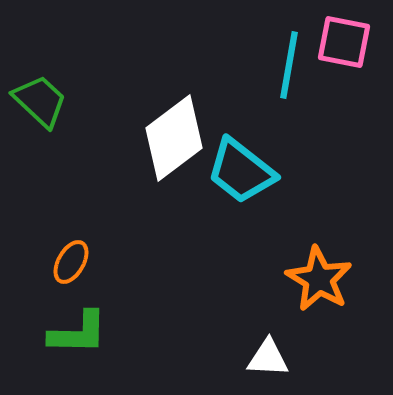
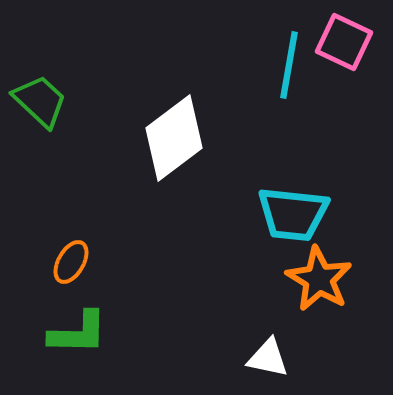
pink square: rotated 14 degrees clockwise
cyan trapezoid: moved 52 px right, 43 px down; rotated 32 degrees counterclockwise
white triangle: rotated 9 degrees clockwise
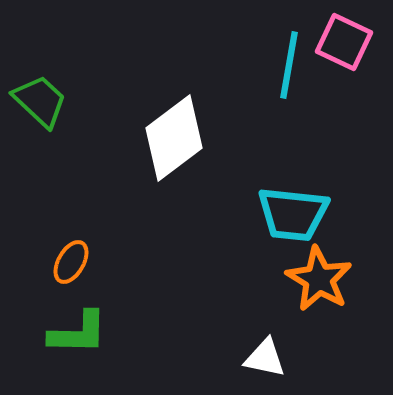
white triangle: moved 3 px left
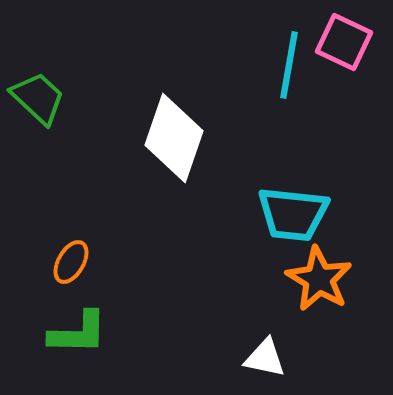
green trapezoid: moved 2 px left, 3 px up
white diamond: rotated 34 degrees counterclockwise
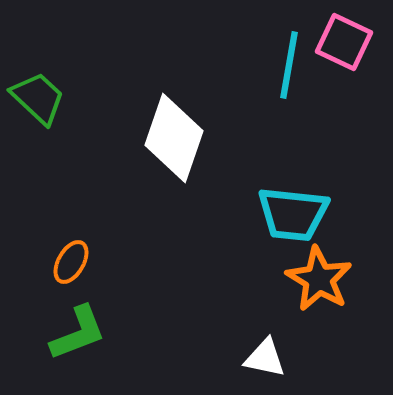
green L-shape: rotated 22 degrees counterclockwise
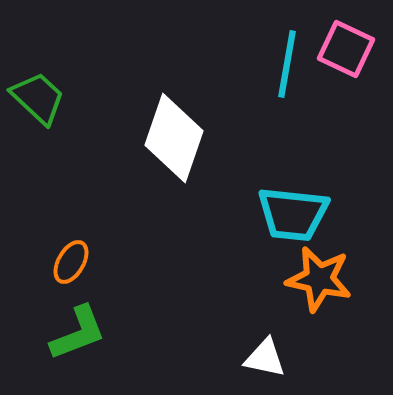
pink square: moved 2 px right, 7 px down
cyan line: moved 2 px left, 1 px up
orange star: rotated 18 degrees counterclockwise
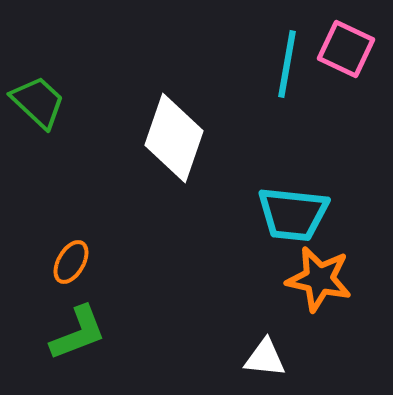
green trapezoid: moved 4 px down
white triangle: rotated 6 degrees counterclockwise
